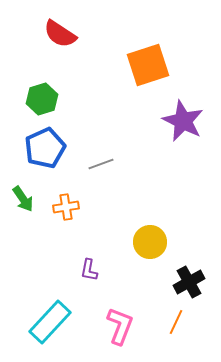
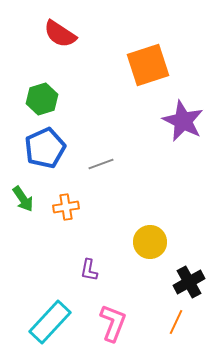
pink L-shape: moved 7 px left, 3 px up
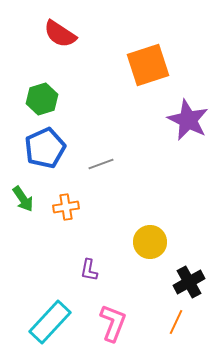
purple star: moved 5 px right, 1 px up
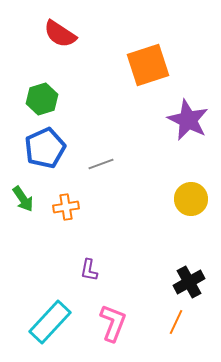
yellow circle: moved 41 px right, 43 px up
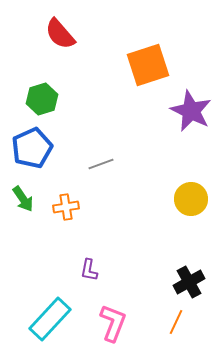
red semicircle: rotated 16 degrees clockwise
purple star: moved 3 px right, 9 px up
blue pentagon: moved 13 px left
cyan rectangle: moved 3 px up
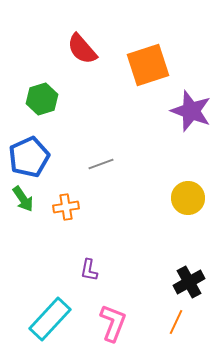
red semicircle: moved 22 px right, 15 px down
purple star: rotated 6 degrees counterclockwise
blue pentagon: moved 3 px left, 9 px down
yellow circle: moved 3 px left, 1 px up
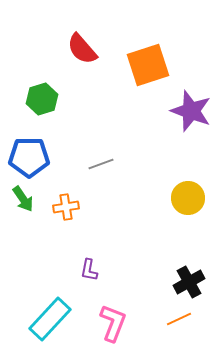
blue pentagon: rotated 24 degrees clockwise
orange line: moved 3 px right, 3 px up; rotated 40 degrees clockwise
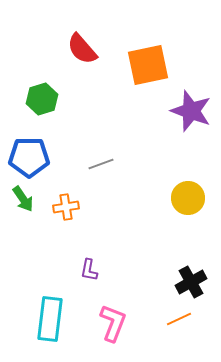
orange square: rotated 6 degrees clockwise
black cross: moved 2 px right
cyan rectangle: rotated 36 degrees counterclockwise
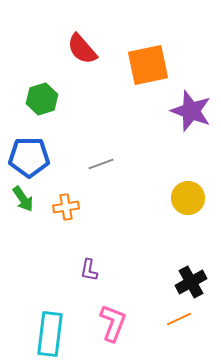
cyan rectangle: moved 15 px down
